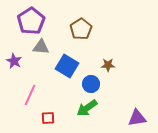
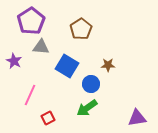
red square: rotated 24 degrees counterclockwise
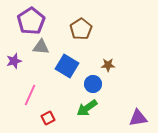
purple star: rotated 28 degrees clockwise
blue circle: moved 2 px right
purple triangle: moved 1 px right
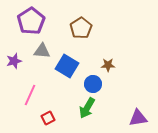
brown pentagon: moved 1 px up
gray triangle: moved 1 px right, 4 px down
green arrow: rotated 25 degrees counterclockwise
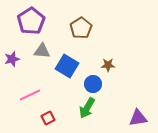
purple star: moved 2 px left, 2 px up
pink line: rotated 40 degrees clockwise
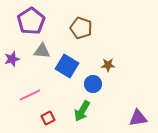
brown pentagon: rotated 20 degrees counterclockwise
green arrow: moved 5 px left, 3 px down
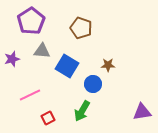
purple triangle: moved 4 px right, 6 px up
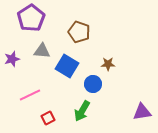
purple pentagon: moved 3 px up
brown pentagon: moved 2 px left, 4 px down
brown star: moved 1 px up
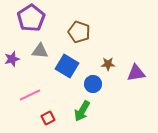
gray triangle: moved 2 px left
purple triangle: moved 6 px left, 39 px up
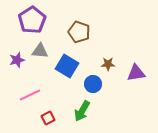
purple pentagon: moved 1 px right, 2 px down
purple star: moved 5 px right, 1 px down
